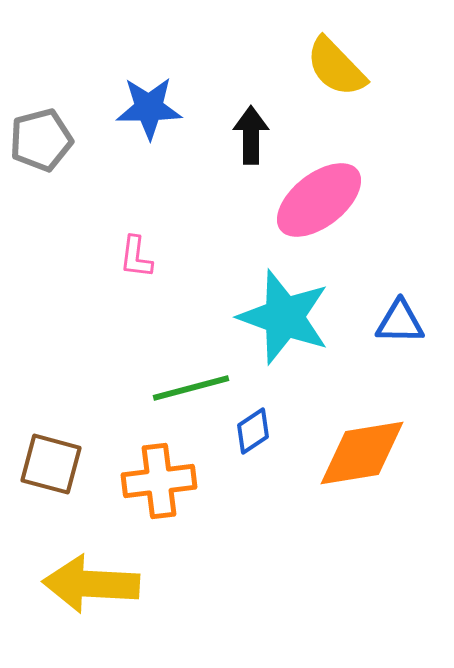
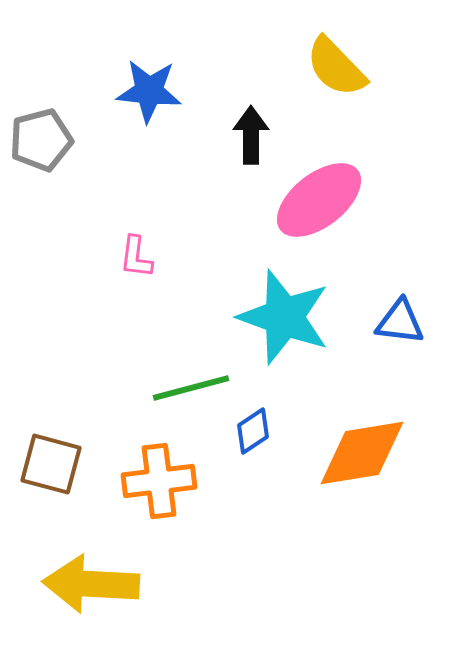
blue star: moved 17 px up; rotated 6 degrees clockwise
blue triangle: rotated 6 degrees clockwise
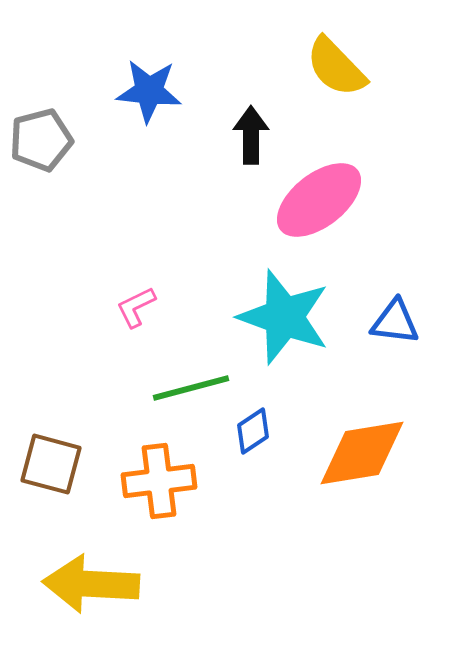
pink L-shape: moved 50 px down; rotated 57 degrees clockwise
blue triangle: moved 5 px left
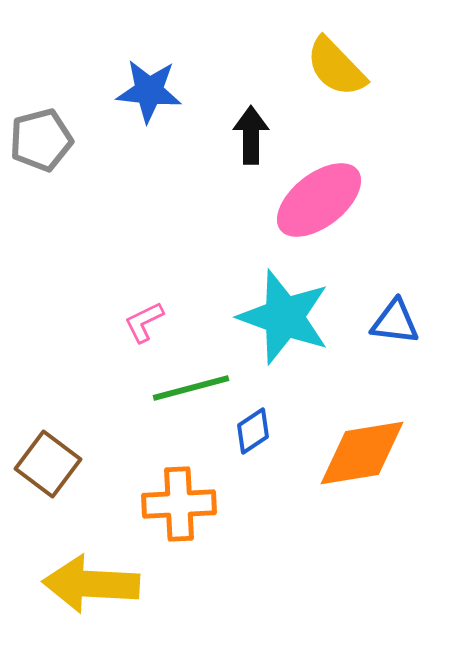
pink L-shape: moved 8 px right, 15 px down
brown square: moved 3 px left; rotated 22 degrees clockwise
orange cross: moved 20 px right, 23 px down; rotated 4 degrees clockwise
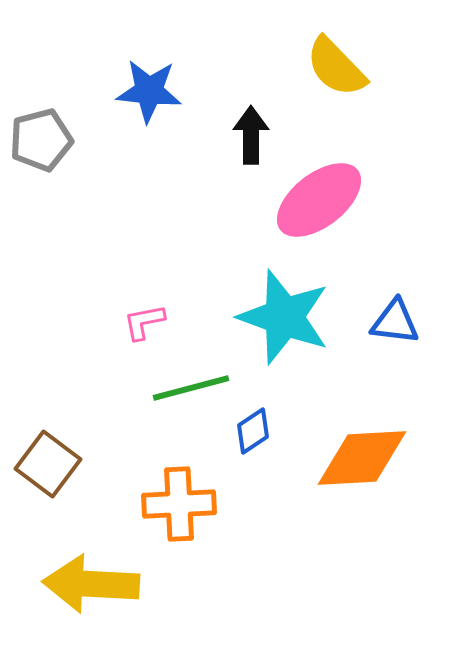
pink L-shape: rotated 15 degrees clockwise
orange diamond: moved 5 px down; rotated 6 degrees clockwise
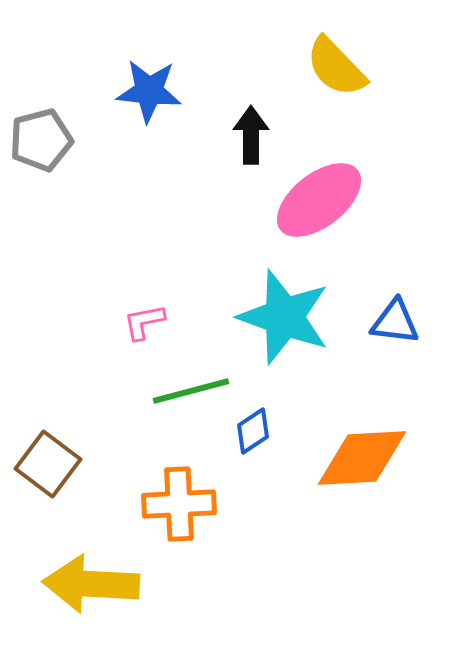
green line: moved 3 px down
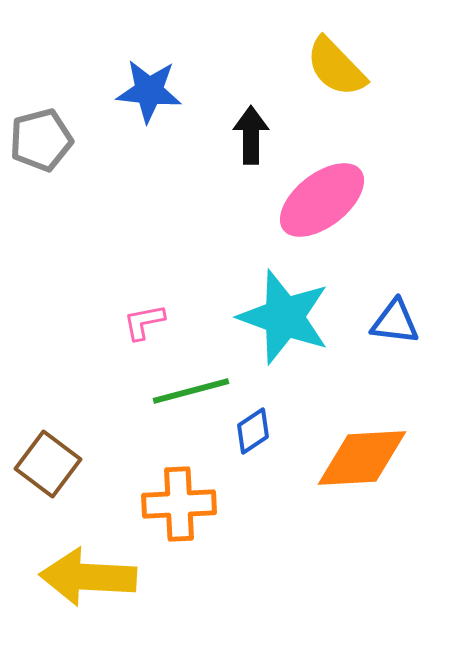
pink ellipse: moved 3 px right
yellow arrow: moved 3 px left, 7 px up
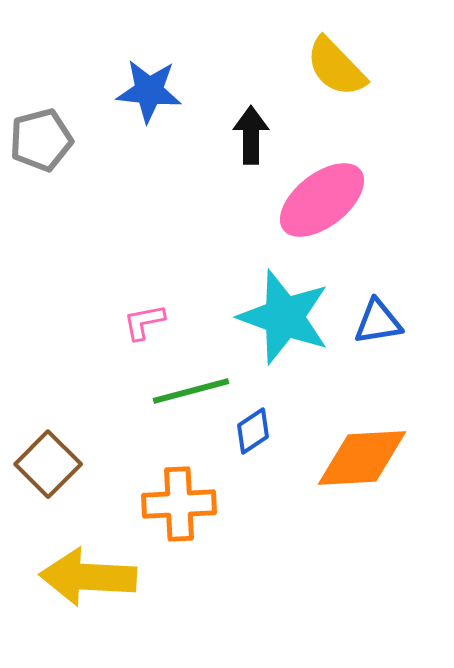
blue triangle: moved 17 px left; rotated 16 degrees counterclockwise
brown square: rotated 8 degrees clockwise
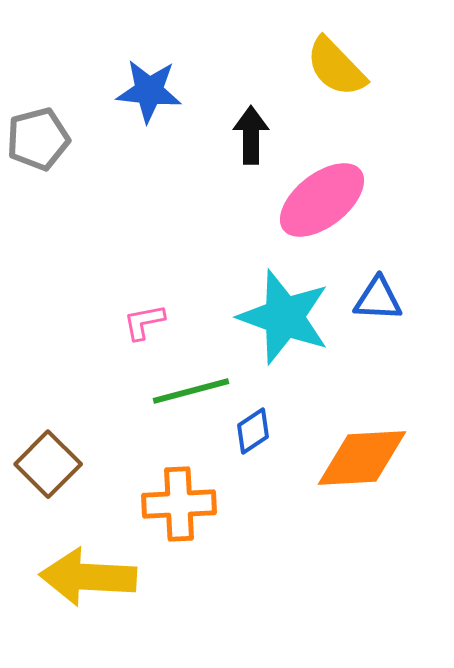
gray pentagon: moved 3 px left, 1 px up
blue triangle: moved 23 px up; rotated 12 degrees clockwise
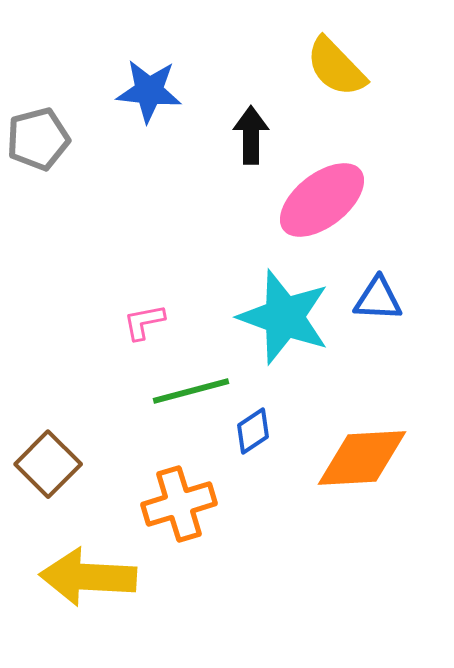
orange cross: rotated 14 degrees counterclockwise
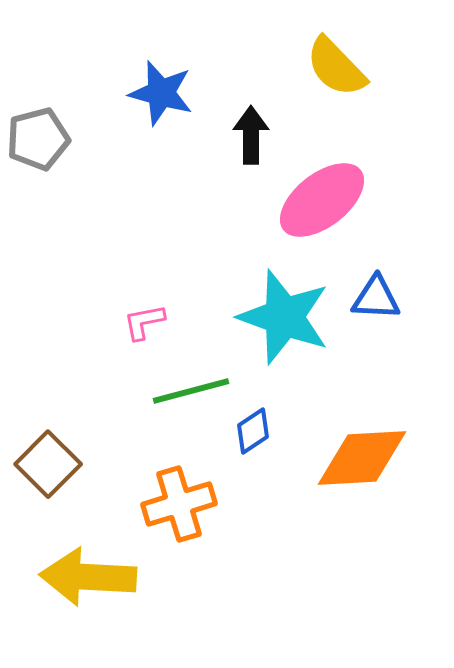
blue star: moved 12 px right, 2 px down; rotated 10 degrees clockwise
blue triangle: moved 2 px left, 1 px up
